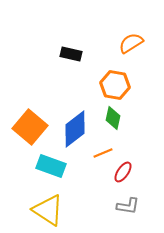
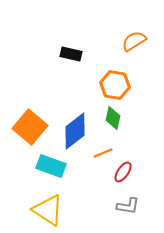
orange semicircle: moved 3 px right, 2 px up
blue diamond: moved 2 px down
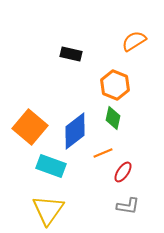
orange hexagon: rotated 12 degrees clockwise
yellow triangle: rotated 32 degrees clockwise
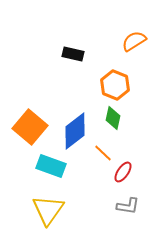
black rectangle: moved 2 px right
orange line: rotated 66 degrees clockwise
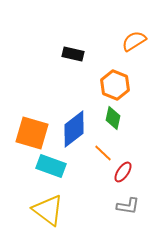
orange square: moved 2 px right, 6 px down; rotated 24 degrees counterclockwise
blue diamond: moved 1 px left, 2 px up
yellow triangle: rotated 28 degrees counterclockwise
